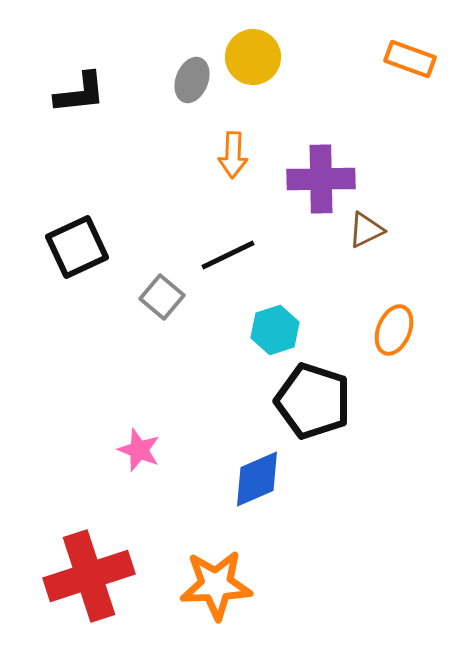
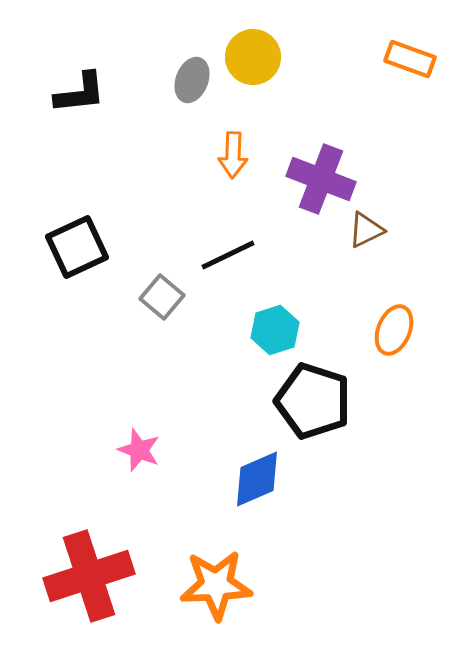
purple cross: rotated 22 degrees clockwise
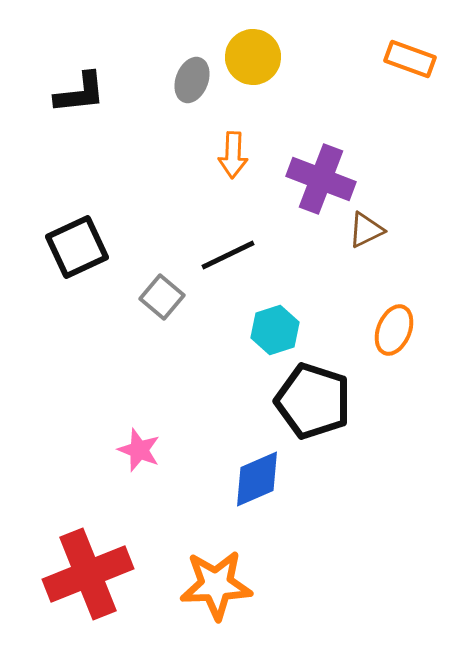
red cross: moved 1 px left, 2 px up; rotated 4 degrees counterclockwise
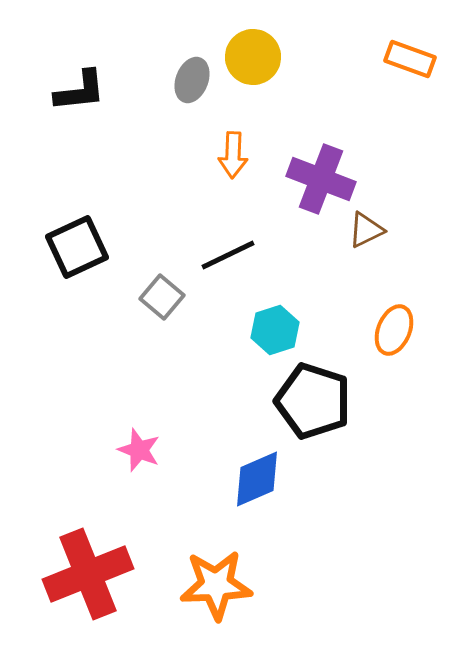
black L-shape: moved 2 px up
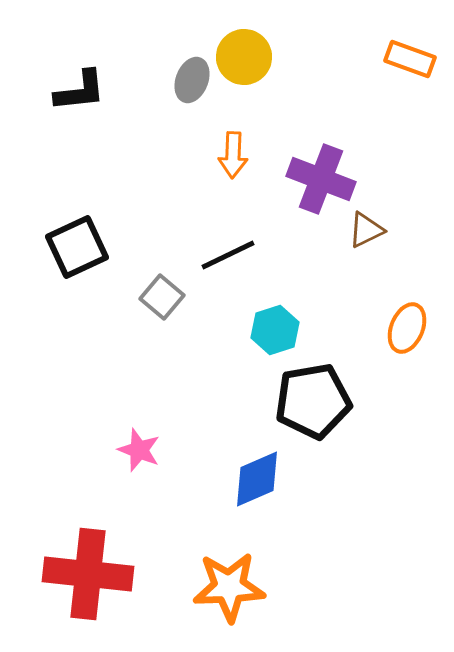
yellow circle: moved 9 px left
orange ellipse: moved 13 px right, 2 px up
black pentagon: rotated 28 degrees counterclockwise
red cross: rotated 28 degrees clockwise
orange star: moved 13 px right, 2 px down
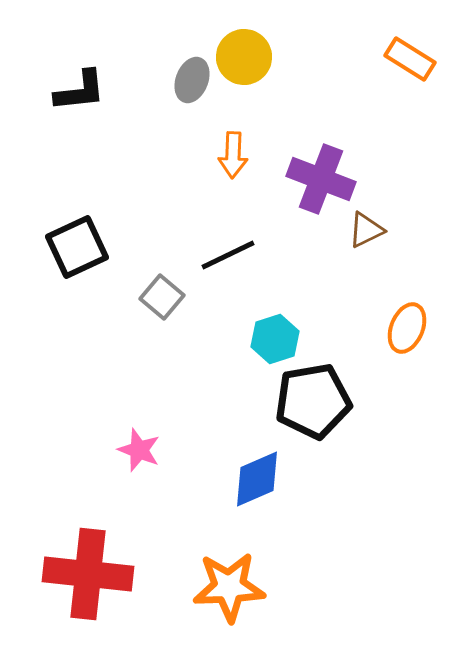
orange rectangle: rotated 12 degrees clockwise
cyan hexagon: moved 9 px down
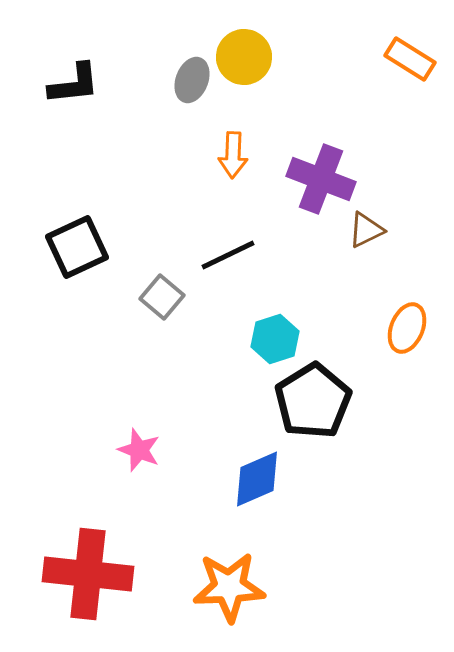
black L-shape: moved 6 px left, 7 px up
black pentagon: rotated 22 degrees counterclockwise
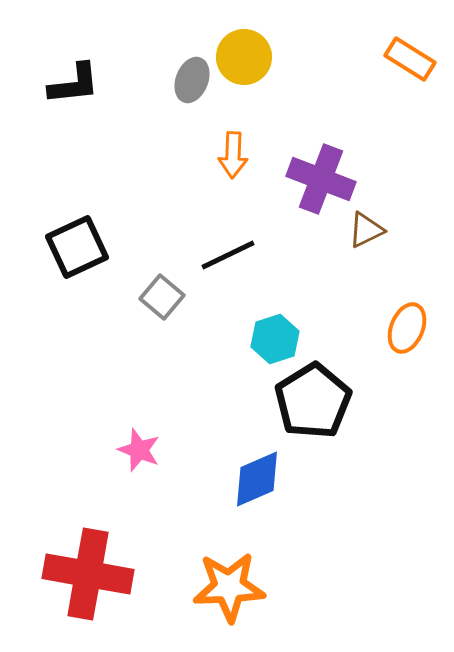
red cross: rotated 4 degrees clockwise
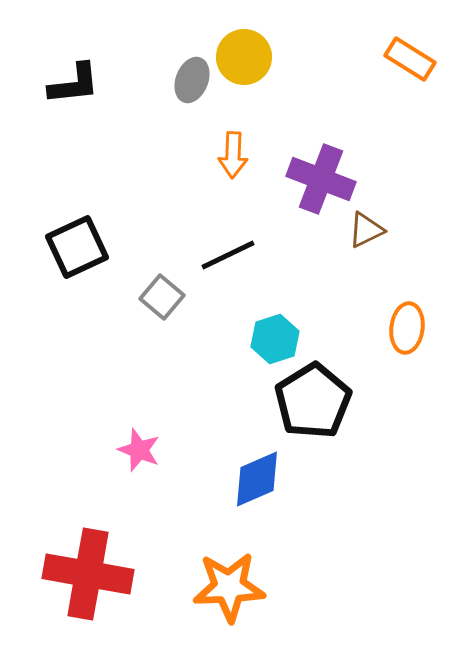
orange ellipse: rotated 15 degrees counterclockwise
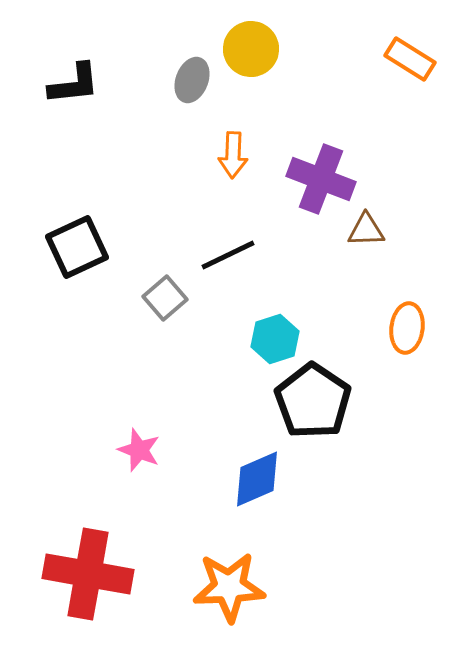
yellow circle: moved 7 px right, 8 px up
brown triangle: rotated 24 degrees clockwise
gray square: moved 3 px right, 1 px down; rotated 9 degrees clockwise
black pentagon: rotated 6 degrees counterclockwise
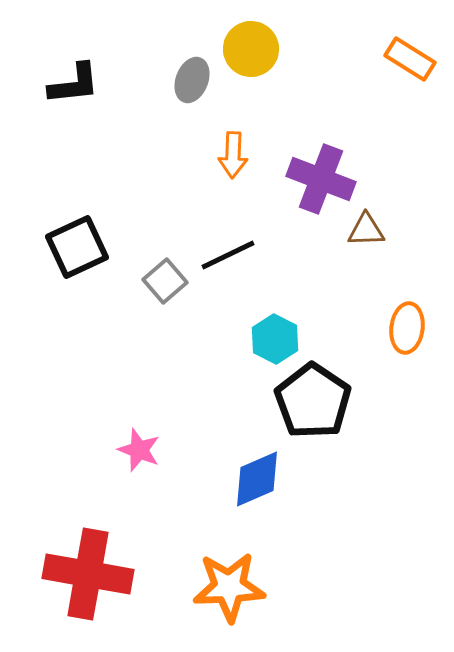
gray square: moved 17 px up
cyan hexagon: rotated 15 degrees counterclockwise
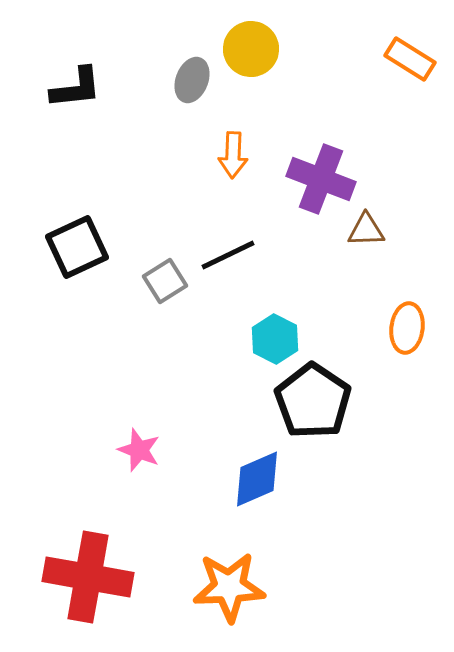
black L-shape: moved 2 px right, 4 px down
gray square: rotated 9 degrees clockwise
red cross: moved 3 px down
